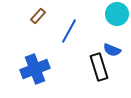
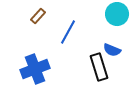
blue line: moved 1 px left, 1 px down
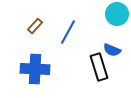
brown rectangle: moved 3 px left, 10 px down
blue cross: rotated 24 degrees clockwise
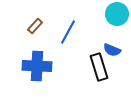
blue cross: moved 2 px right, 3 px up
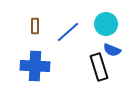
cyan circle: moved 11 px left, 10 px down
brown rectangle: rotated 42 degrees counterclockwise
blue line: rotated 20 degrees clockwise
blue cross: moved 2 px left
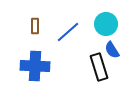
blue semicircle: rotated 36 degrees clockwise
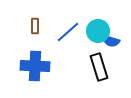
cyan circle: moved 8 px left, 7 px down
blue semicircle: moved 1 px left, 9 px up; rotated 42 degrees counterclockwise
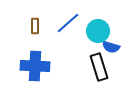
blue line: moved 9 px up
blue semicircle: moved 6 px down
